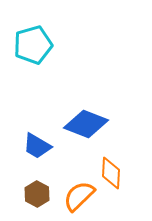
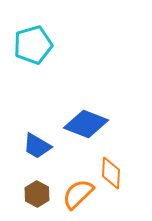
orange semicircle: moved 1 px left, 2 px up
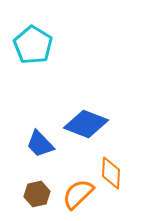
cyan pentagon: rotated 24 degrees counterclockwise
blue trapezoid: moved 3 px right, 2 px up; rotated 16 degrees clockwise
brown hexagon: rotated 20 degrees clockwise
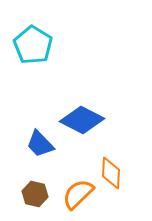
blue diamond: moved 4 px left, 4 px up; rotated 6 degrees clockwise
brown hexagon: moved 2 px left; rotated 25 degrees clockwise
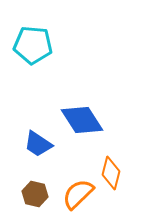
cyan pentagon: rotated 27 degrees counterclockwise
blue diamond: rotated 30 degrees clockwise
blue trapezoid: moved 2 px left; rotated 12 degrees counterclockwise
orange diamond: rotated 12 degrees clockwise
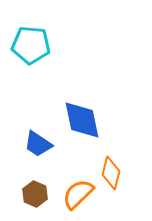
cyan pentagon: moved 2 px left
blue diamond: rotated 21 degrees clockwise
brown hexagon: rotated 10 degrees clockwise
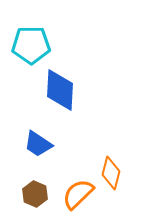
cyan pentagon: rotated 6 degrees counterclockwise
blue diamond: moved 22 px left, 30 px up; rotated 15 degrees clockwise
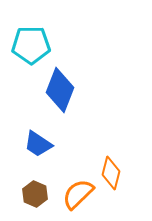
blue diamond: rotated 18 degrees clockwise
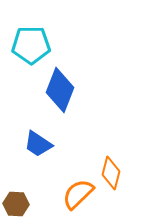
brown hexagon: moved 19 px left, 10 px down; rotated 20 degrees counterclockwise
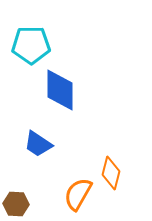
blue diamond: rotated 21 degrees counterclockwise
orange semicircle: rotated 16 degrees counterclockwise
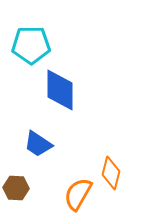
brown hexagon: moved 16 px up
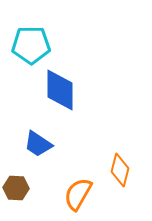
orange diamond: moved 9 px right, 3 px up
